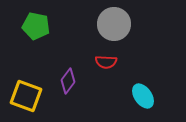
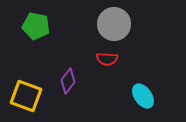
red semicircle: moved 1 px right, 3 px up
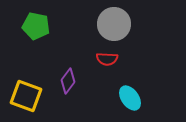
cyan ellipse: moved 13 px left, 2 px down
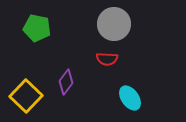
green pentagon: moved 1 px right, 2 px down
purple diamond: moved 2 px left, 1 px down
yellow square: rotated 24 degrees clockwise
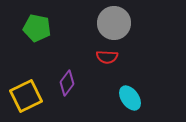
gray circle: moved 1 px up
red semicircle: moved 2 px up
purple diamond: moved 1 px right, 1 px down
yellow square: rotated 20 degrees clockwise
